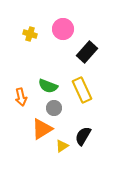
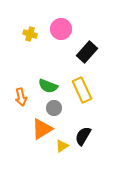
pink circle: moved 2 px left
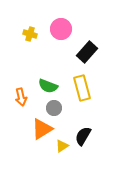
yellow rectangle: moved 2 px up; rotated 10 degrees clockwise
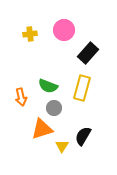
pink circle: moved 3 px right, 1 px down
yellow cross: rotated 24 degrees counterclockwise
black rectangle: moved 1 px right, 1 px down
yellow rectangle: rotated 30 degrees clockwise
orange triangle: rotated 15 degrees clockwise
yellow triangle: rotated 24 degrees counterclockwise
